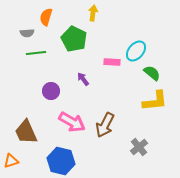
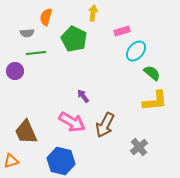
pink rectangle: moved 10 px right, 31 px up; rotated 21 degrees counterclockwise
purple arrow: moved 17 px down
purple circle: moved 36 px left, 20 px up
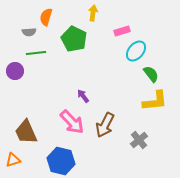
gray semicircle: moved 2 px right, 1 px up
green semicircle: moved 1 px left, 1 px down; rotated 12 degrees clockwise
pink arrow: rotated 16 degrees clockwise
gray cross: moved 7 px up
orange triangle: moved 2 px right, 1 px up
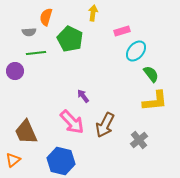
green pentagon: moved 4 px left
orange triangle: rotated 21 degrees counterclockwise
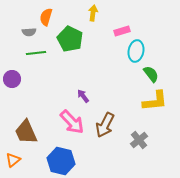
cyan ellipse: rotated 30 degrees counterclockwise
purple circle: moved 3 px left, 8 px down
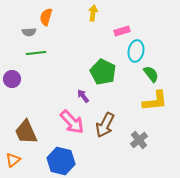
green pentagon: moved 33 px right, 33 px down
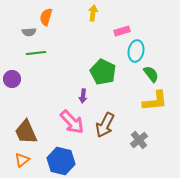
purple arrow: rotated 136 degrees counterclockwise
orange triangle: moved 9 px right
